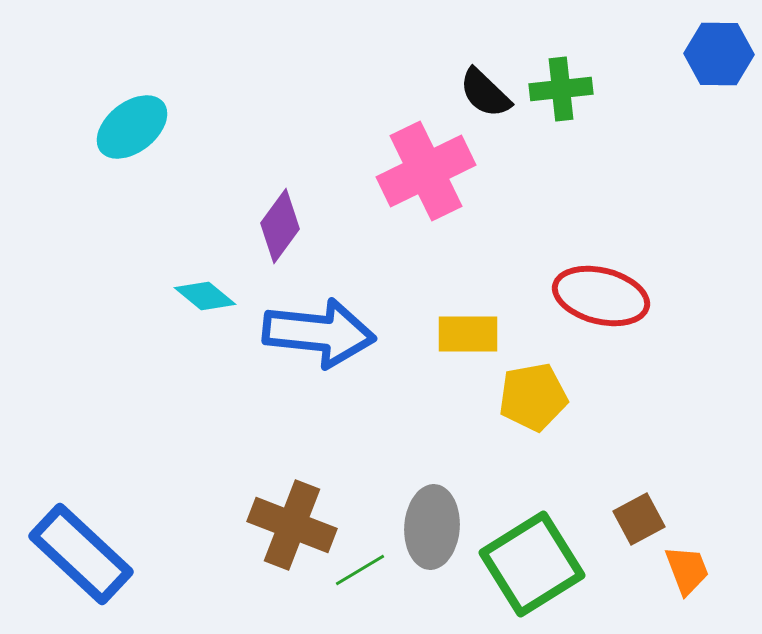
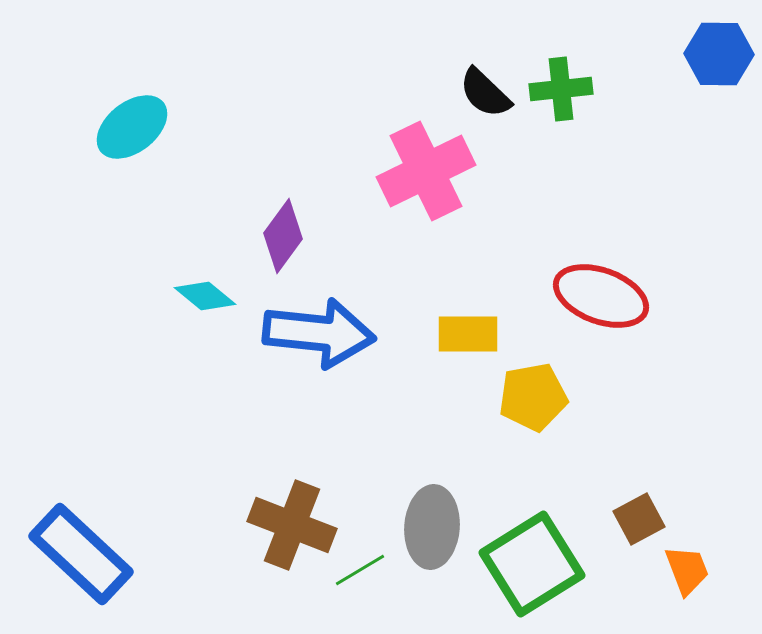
purple diamond: moved 3 px right, 10 px down
red ellipse: rotated 6 degrees clockwise
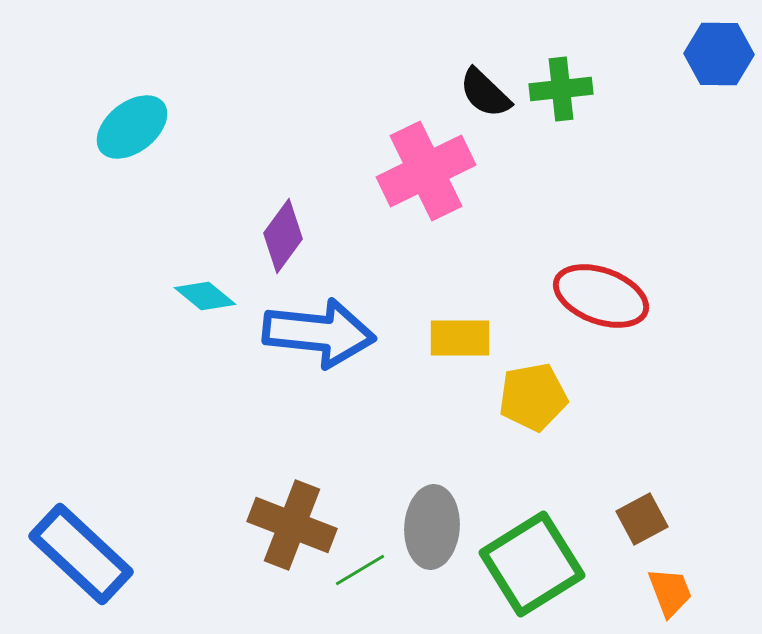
yellow rectangle: moved 8 px left, 4 px down
brown square: moved 3 px right
orange trapezoid: moved 17 px left, 22 px down
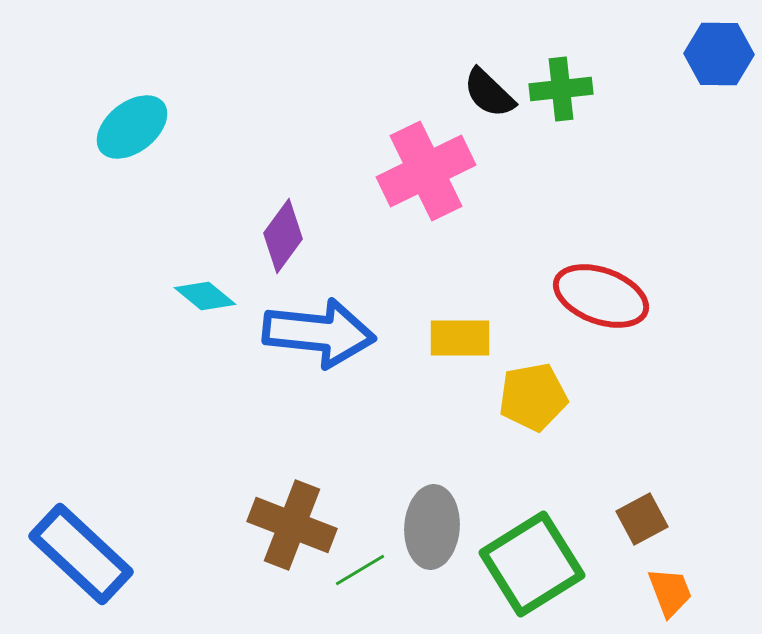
black semicircle: moved 4 px right
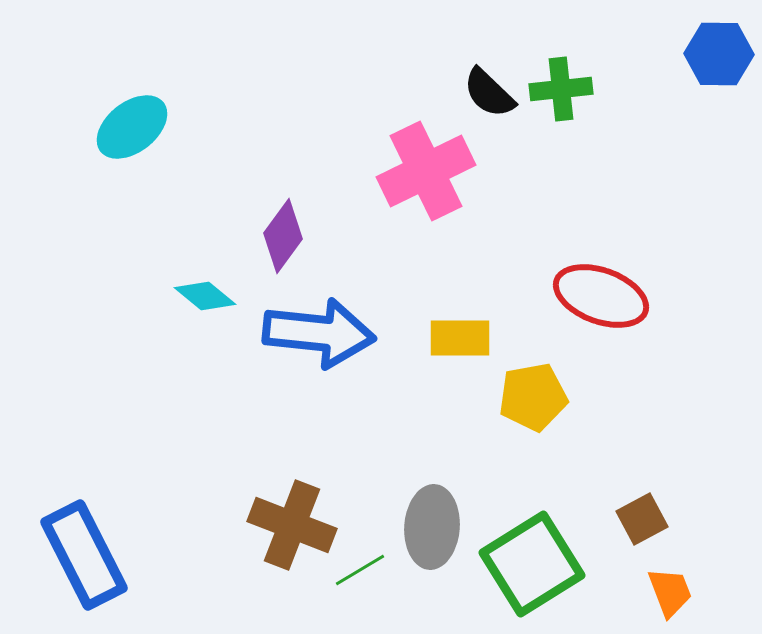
blue rectangle: moved 3 px right, 1 px down; rotated 20 degrees clockwise
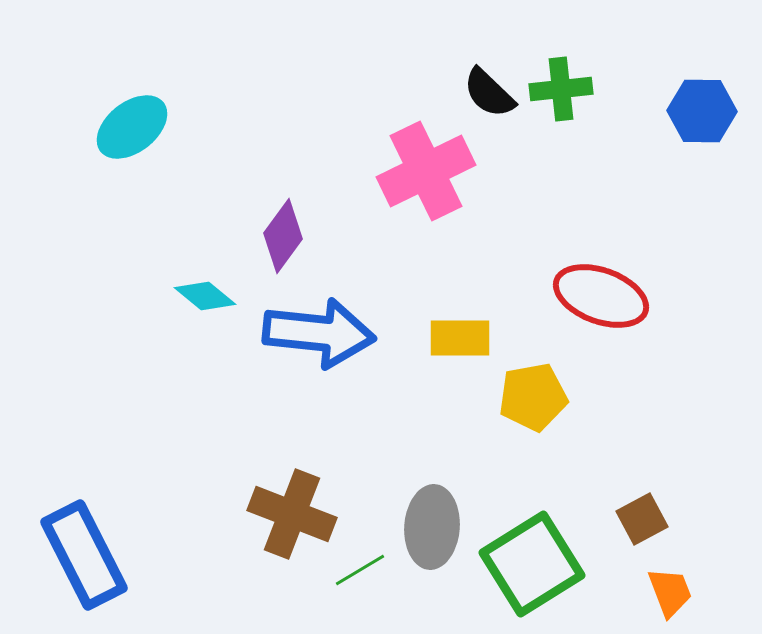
blue hexagon: moved 17 px left, 57 px down
brown cross: moved 11 px up
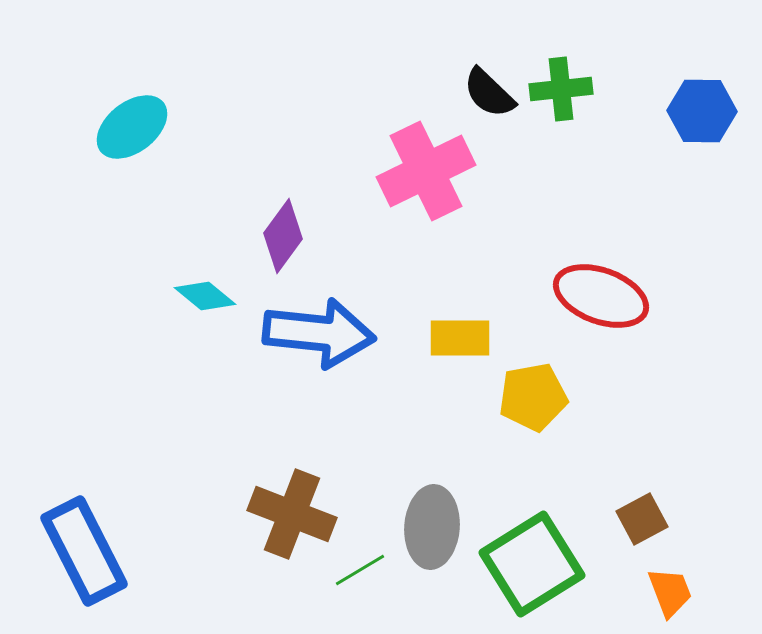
blue rectangle: moved 4 px up
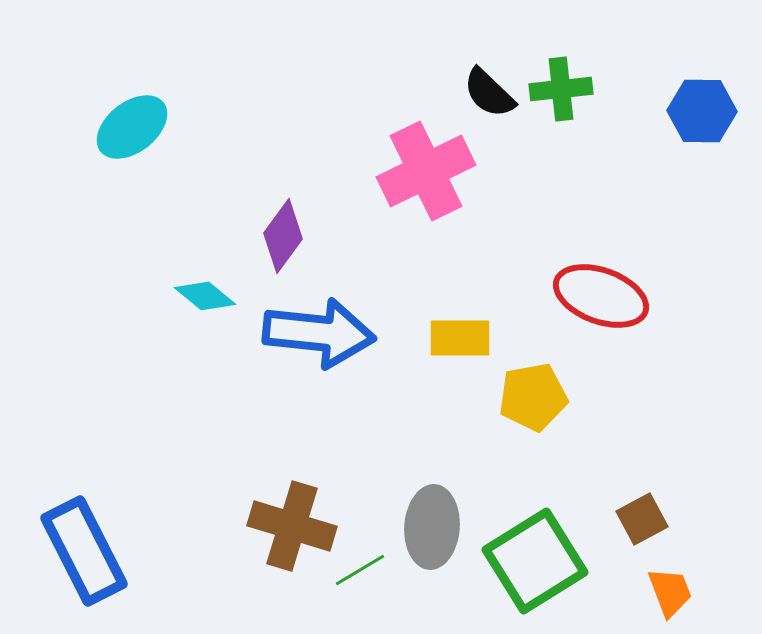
brown cross: moved 12 px down; rotated 4 degrees counterclockwise
green square: moved 3 px right, 3 px up
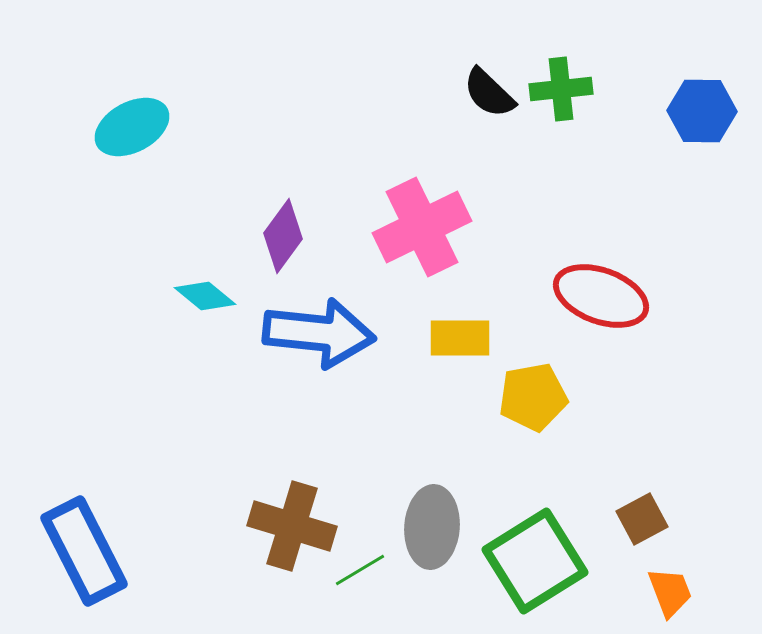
cyan ellipse: rotated 10 degrees clockwise
pink cross: moved 4 px left, 56 px down
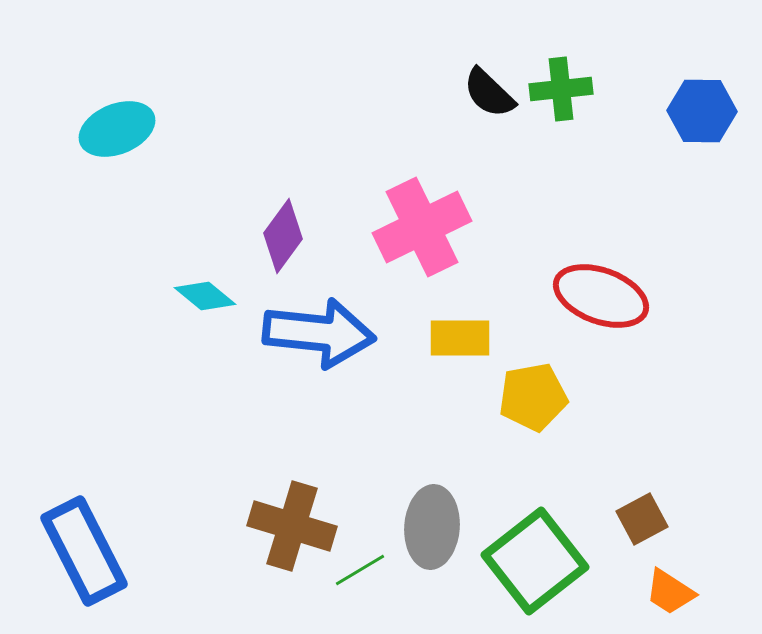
cyan ellipse: moved 15 px left, 2 px down; rotated 6 degrees clockwise
green square: rotated 6 degrees counterclockwise
orange trapezoid: rotated 144 degrees clockwise
